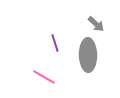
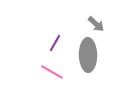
purple line: rotated 48 degrees clockwise
pink line: moved 8 px right, 5 px up
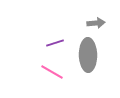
gray arrow: moved 1 px up; rotated 48 degrees counterclockwise
purple line: rotated 42 degrees clockwise
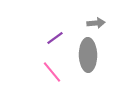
purple line: moved 5 px up; rotated 18 degrees counterclockwise
pink line: rotated 20 degrees clockwise
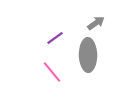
gray arrow: rotated 30 degrees counterclockwise
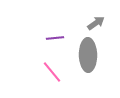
purple line: rotated 30 degrees clockwise
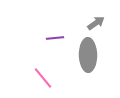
pink line: moved 9 px left, 6 px down
